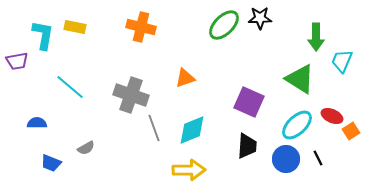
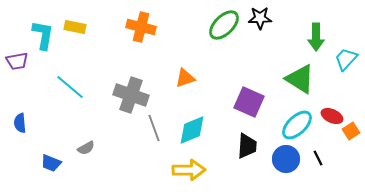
cyan trapezoid: moved 4 px right, 2 px up; rotated 20 degrees clockwise
blue semicircle: moved 17 px left; rotated 96 degrees counterclockwise
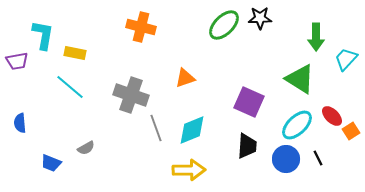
yellow rectangle: moved 26 px down
red ellipse: rotated 20 degrees clockwise
gray line: moved 2 px right
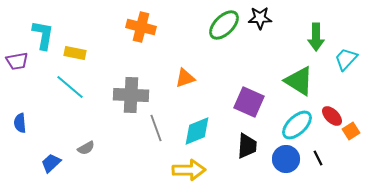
green triangle: moved 1 px left, 2 px down
gray cross: rotated 16 degrees counterclockwise
cyan diamond: moved 5 px right, 1 px down
blue trapezoid: rotated 115 degrees clockwise
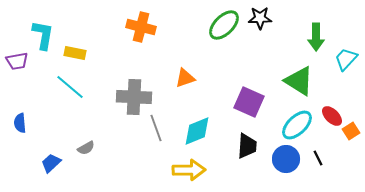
gray cross: moved 3 px right, 2 px down
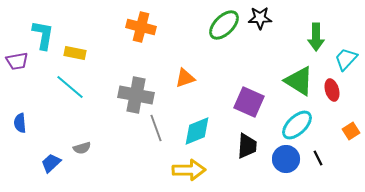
gray cross: moved 2 px right, 2 px up; rotated 8 degrees clockwise
red ellipse: moved 26 px up; rotated 30 degrees clockwise
gray semicircle: moved 4 px left; rotated 12 degrees clockwise
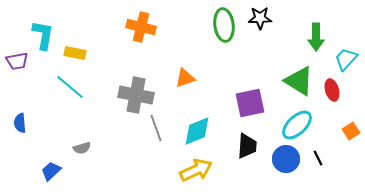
green ellipse: rotated 52 degrees counterclockwise
purple square: moved 1 px right, 1 px down; rotated 36 degrees counterclockwise
blue trapezoid: moved 8 px down
yellow arrow: moved 7 px right; rotated 24 degrees counterclockwise
